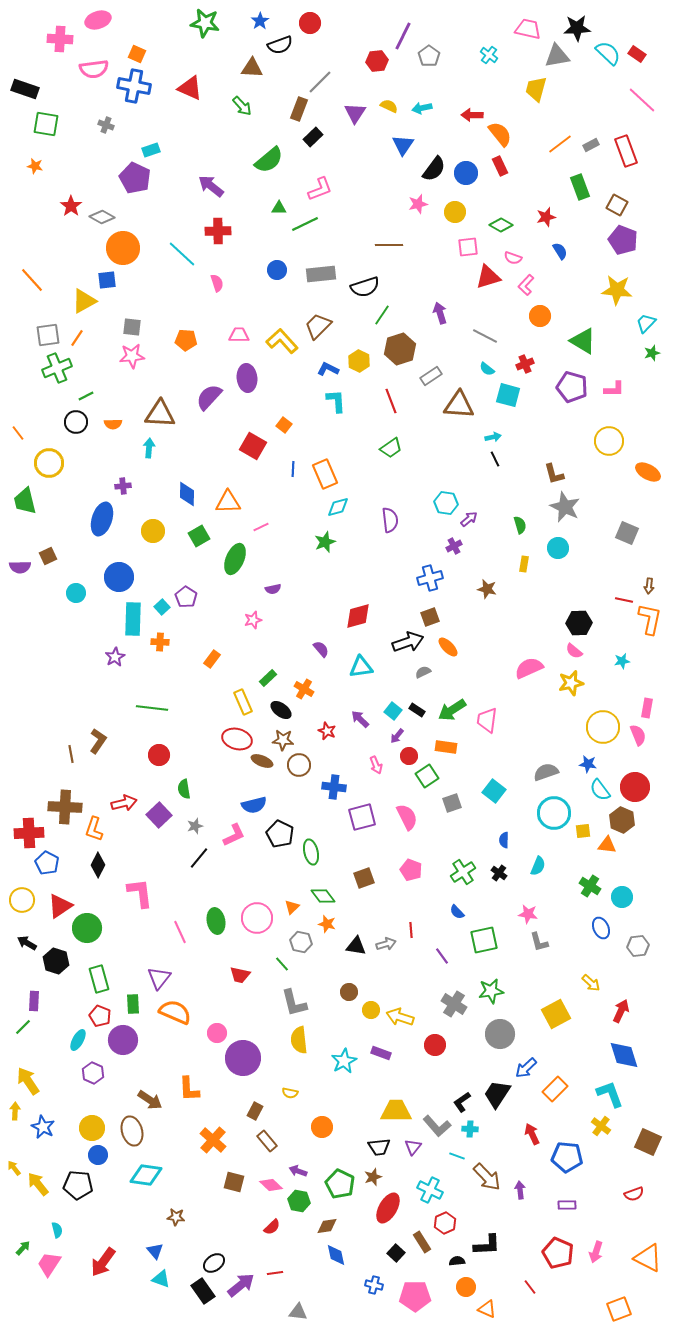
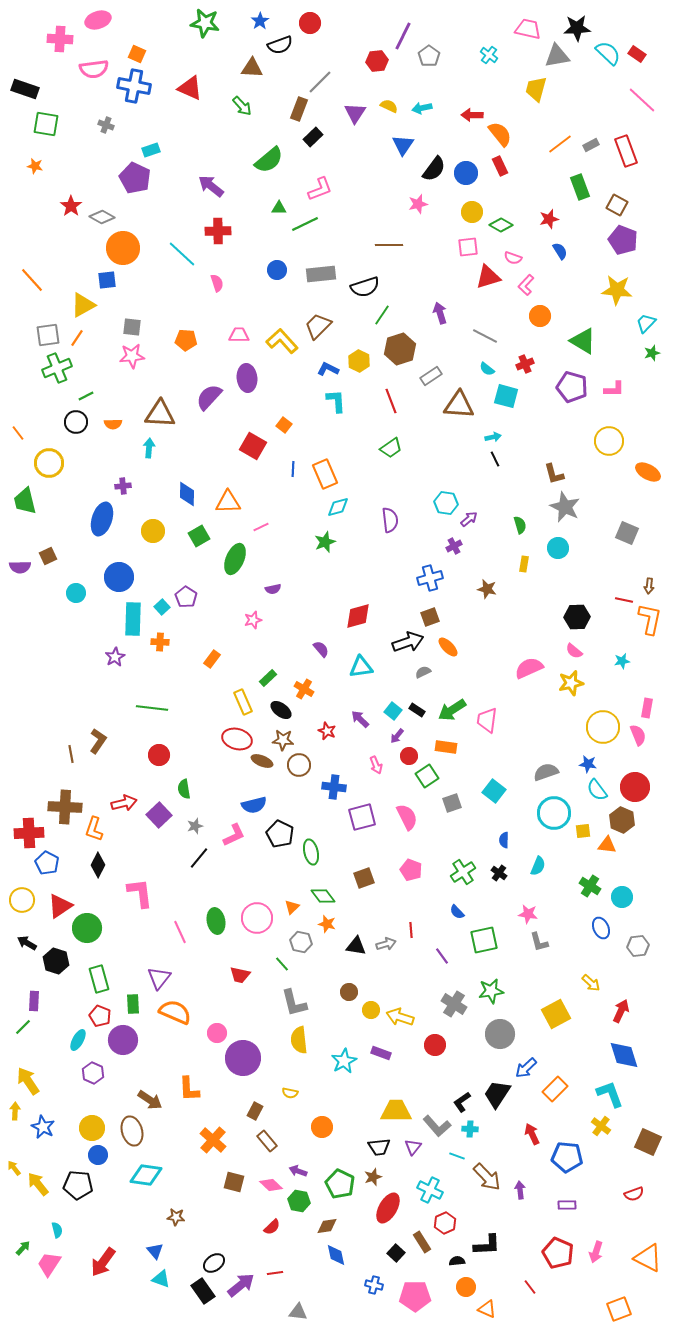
yellow circle at (455, 212): moved 17 px right
red star at (546, 217): moved 3 px right, 2 px down
yellow triangle at (84, 301): moved 1 px left, 4 px down
cyan square at (508, 395): moved 2 px left, 1 px down
black hexagon at (579, 623): moved 2 px left, 6 px up
cyan semicircle at (600, 790): moved 3 px left
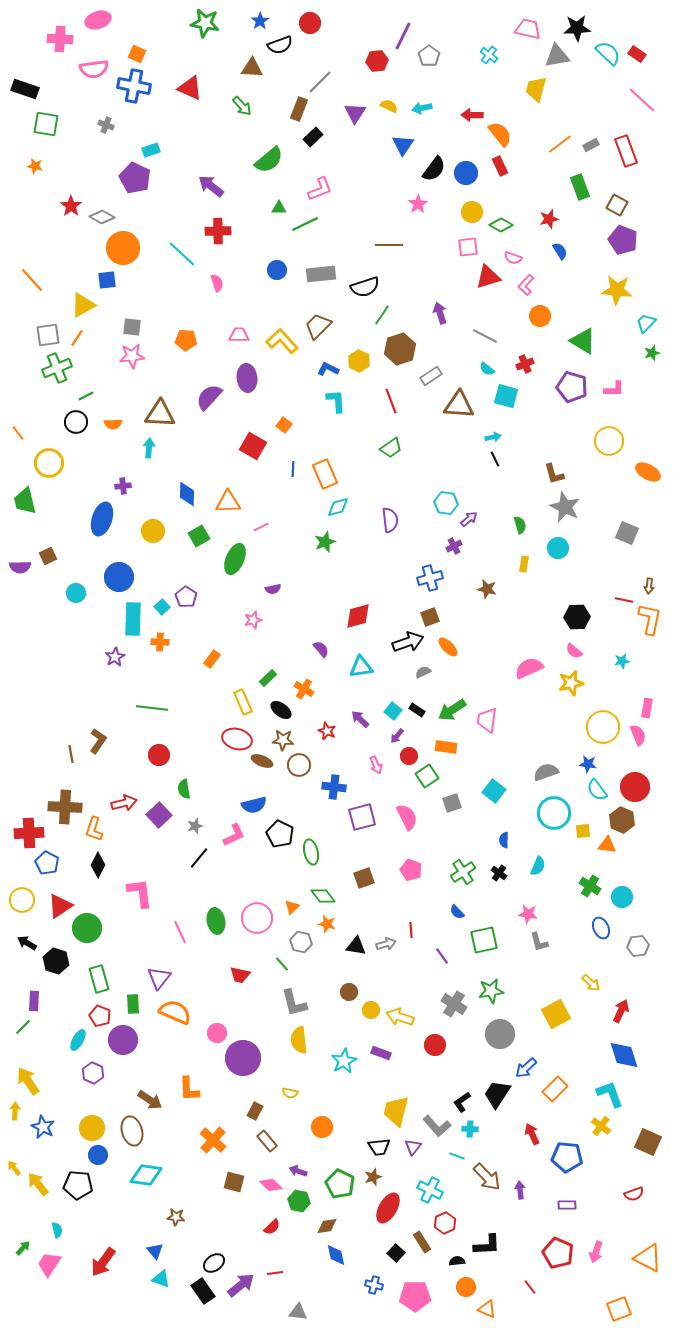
pink star at (418, 204): rotated 18 degrees counterclockwise
yellow trapezoid at (396, 1111): rotated 76 degrees counterclockwise
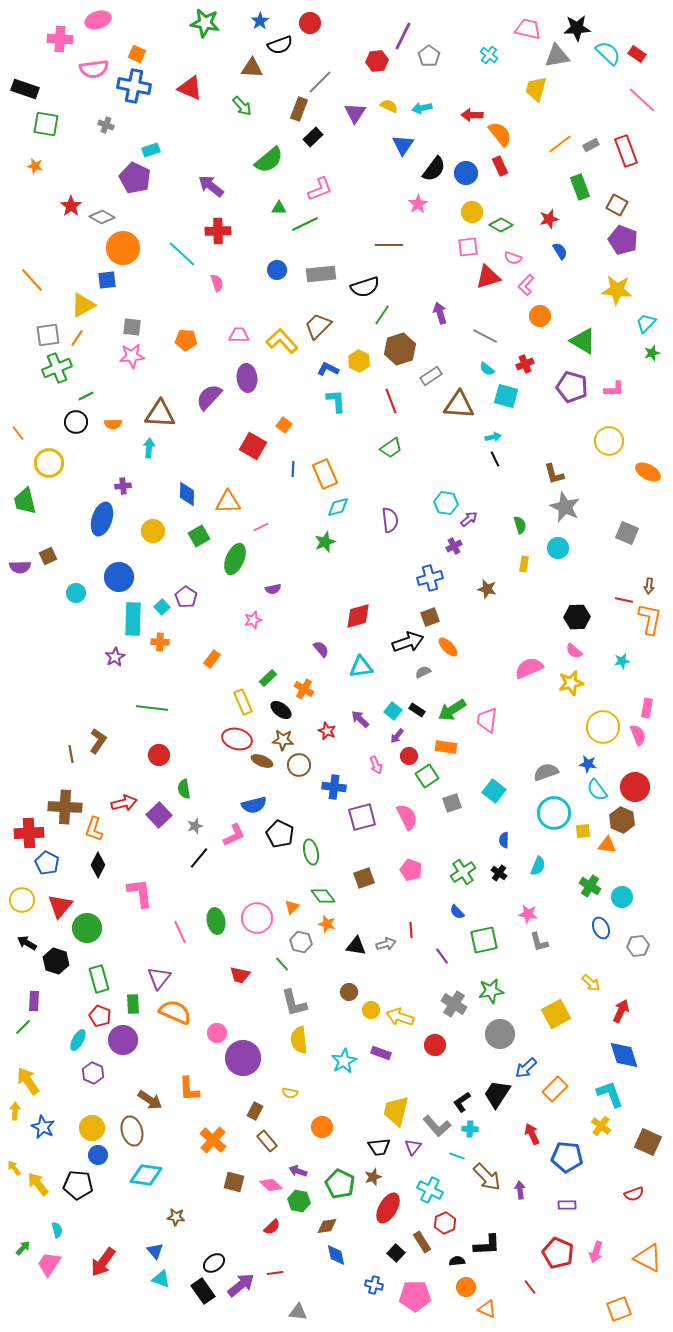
red triangle at (60, 906): rotated 16 degrees counterclockwise
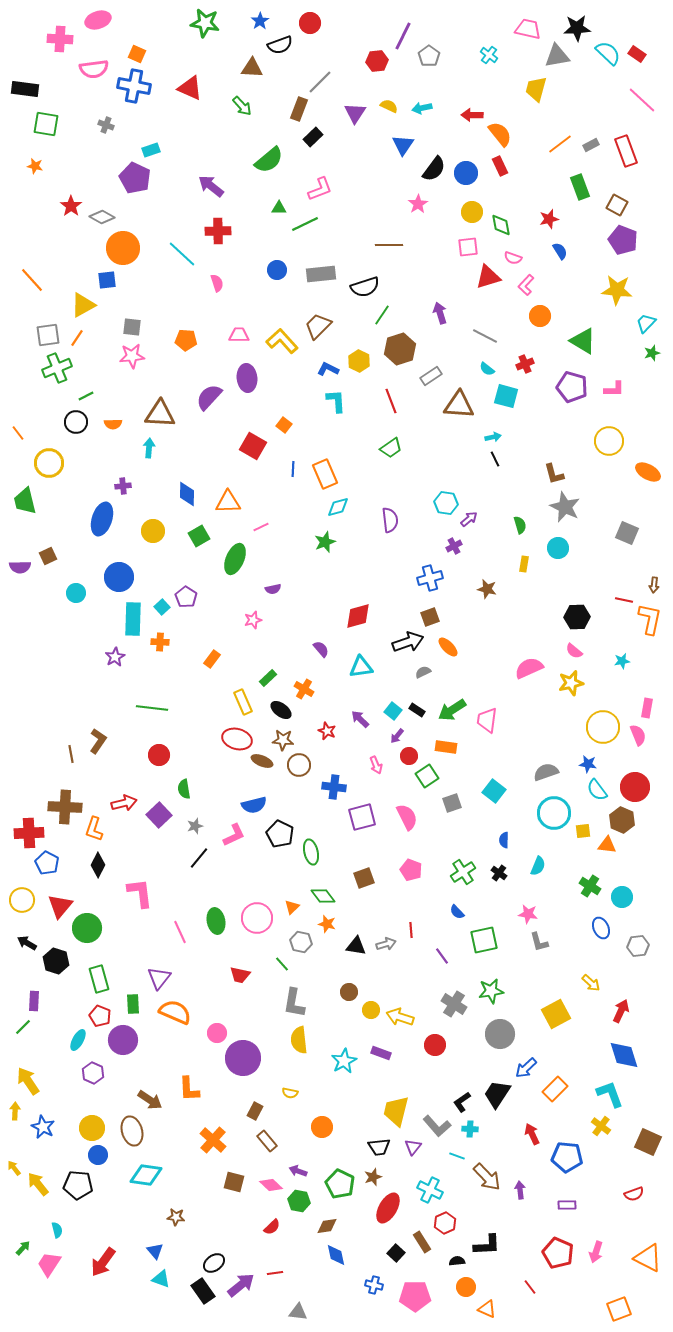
black rectangle at (25, 89): rotated 12 degrees counterclockwise
green diamond at (501, 225): rotated 50 degrees clockwise
brown arrow at (649, 586): moved 5 px right, 1 px up
gray L-shape at (294, 1003): rotated 24 degrees clockwise
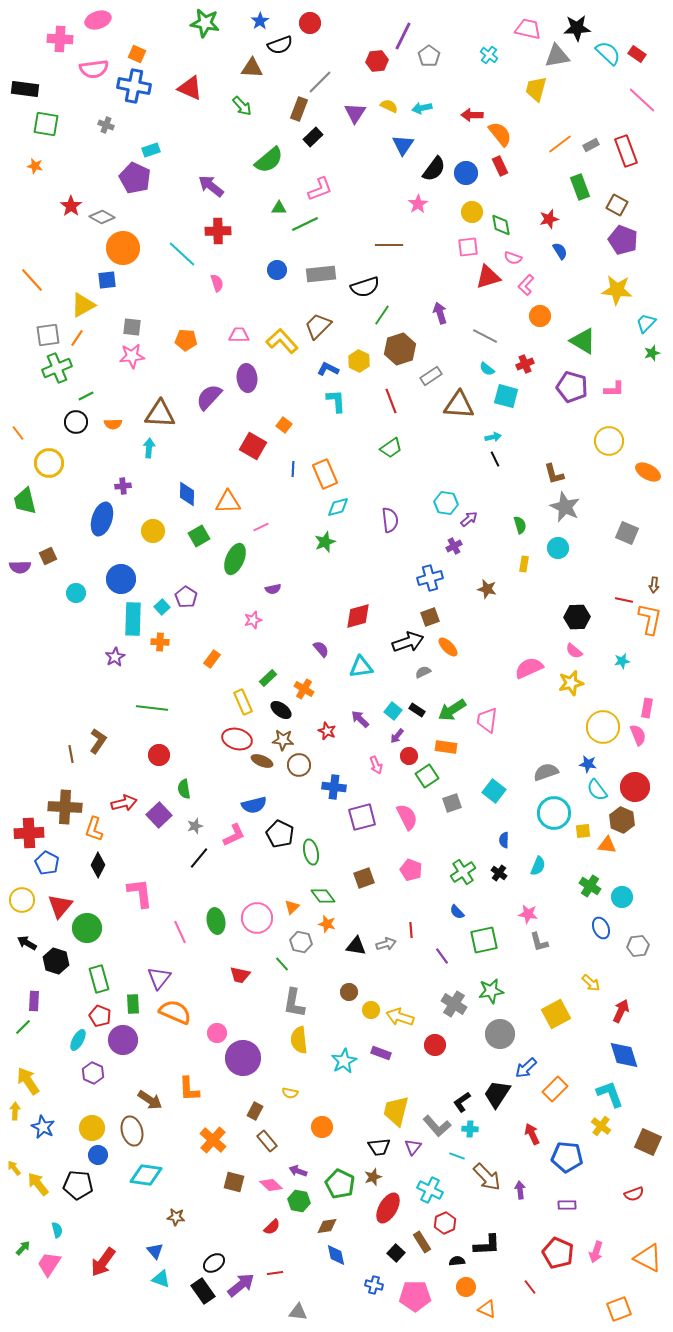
blue circle at (119, 577): moved 2 px right, 2 px down
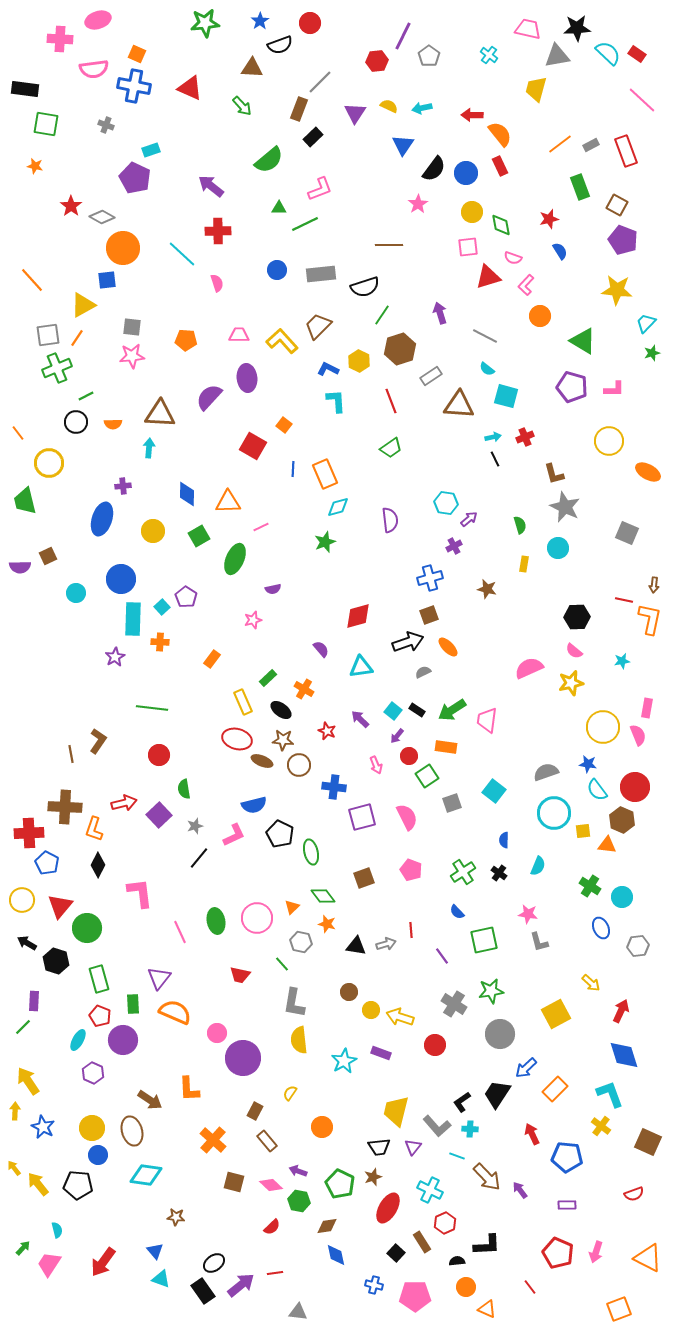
green star at (205, 23): rotated 16 degrees counterclockwise
red cross at (525, 364): moved 73 px down
brown square at (430, 617): moved 1 px left, 2 px up
yellow semicircle at (290, 1093): rotated 112 degrees clockwise
purple arrow at (520, 1190): rotated 30 degrees counterclockwise
